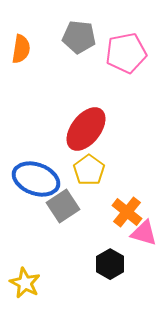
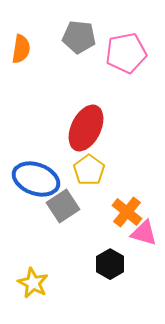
red ellipse: moved 1 px up; rotated 12 degrees counterclockwise
yellow star: moved 8 px right
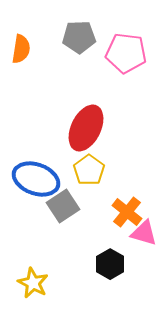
gray pentagon: rotated 8 degrees counterclockwise
pink pentagon: rotated 18 degrees clockwise
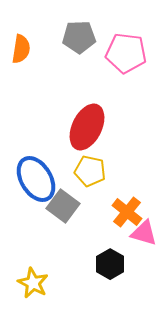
red ellipse: moved 1 px right, 1 px up
yellow pentagon: moved 1 px right, 1 px down; rotated 24 degrees counterclockwise
blue ellipse: rotated 39 degrees clockwise
gray square: rotated 20 degrees counterclockwise
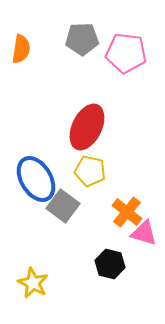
gray pentagon: moved 3 px right, 2 px down
black hexagon: rotated 16 degrees counterclockwise
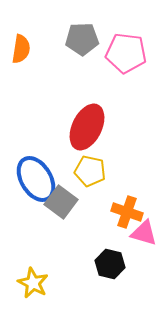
gray square: moved 2 px left, 4 px up
orange cross: rotated 20 degrees counterclockwise
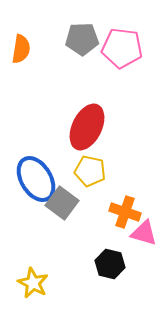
pink pentagon: moved 4 px left, 5 px up
gray square: moved 1 px right, 1 px down
orange cross: moved 2 px left
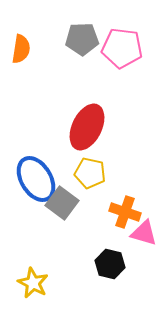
yellow pentagon: moved 2 px down
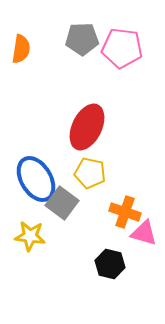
yellow star: moved 3 px left, 47 px up; rotated 20 degrees counterclockwise
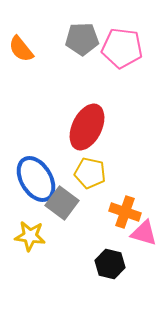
orange semicircle: rotated 132 degrees clockwise
